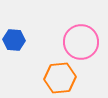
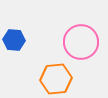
orange hexagon: moved 4 px left, 1 px down
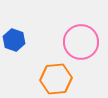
blue hexagon: rotated 15 degrees clockwise
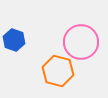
orange hexagon: moved 2 px right, 8 px up; rotated 20 degrees clockwise
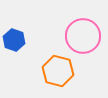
pink circle: moved 2 px right, 6 px up
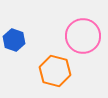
orange hexagon: moved 3 px left
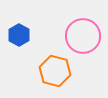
blue hexagon: moved 5 px right, 5 px up; rotated 10 degrees clockwise
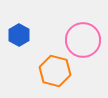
pink circle: moved 4 px down
